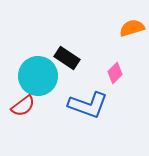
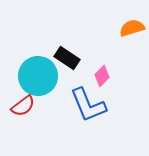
pink diamond: moved 13 px left, 3 px down
blue L-shape: rotated 48 degrees clockwise
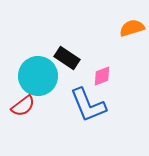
pink diamond: rotated 25 degrees clockwise
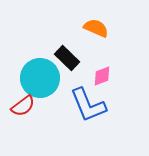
orange semicircle: moved 36 px left; rotated 40 degrees clockwise
black rectangle: rotated 10 degrees clockwise
cyan circle: moved 2 px right, 2 px down
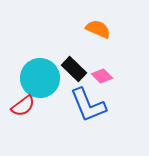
orange semicircle: moved 2 px right, 1 px down
black rectangle: moved 7 px right, 11 px down
pink diamond: rotated 65 degrees clockwise
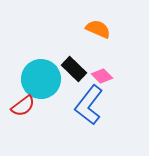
cyan circle: moved 1 px right, 1 px down
blue L-shape: moved 1 px right; rotated 60 degrees clockwise
